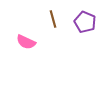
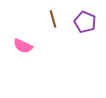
pink semicircle: moved 3 px left, 4 px down
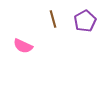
purple pentagon: moved 1 px up; rotated 20 degrees clockwise
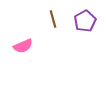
pink semicircle: rotated 48 degrees counterclockwise
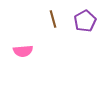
pink semicircle: moved 5 px down; rotated 18 degrees clockwise
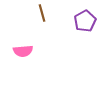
brown line: moved 11 px left, 6 px up
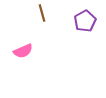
pink semicircle: rotated 18 degrees counterclockwise
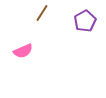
brown line: rotated 48 degrees clockwise
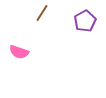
pink semicircle: moved 4 px left, 1 px down; rotated 42 degrees clockwise
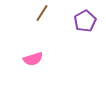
pink semicircle: moved 14 px right, 7 px down; rotated 36 degrees counterclockwise
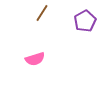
pink semicircle: moved 2 px right
